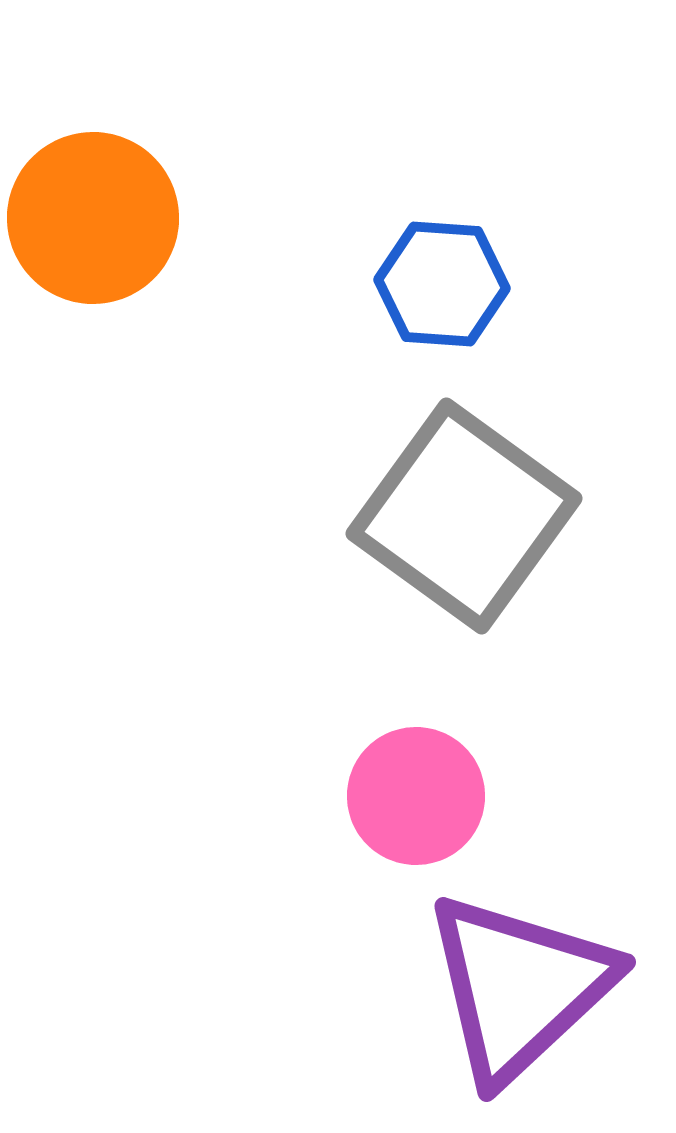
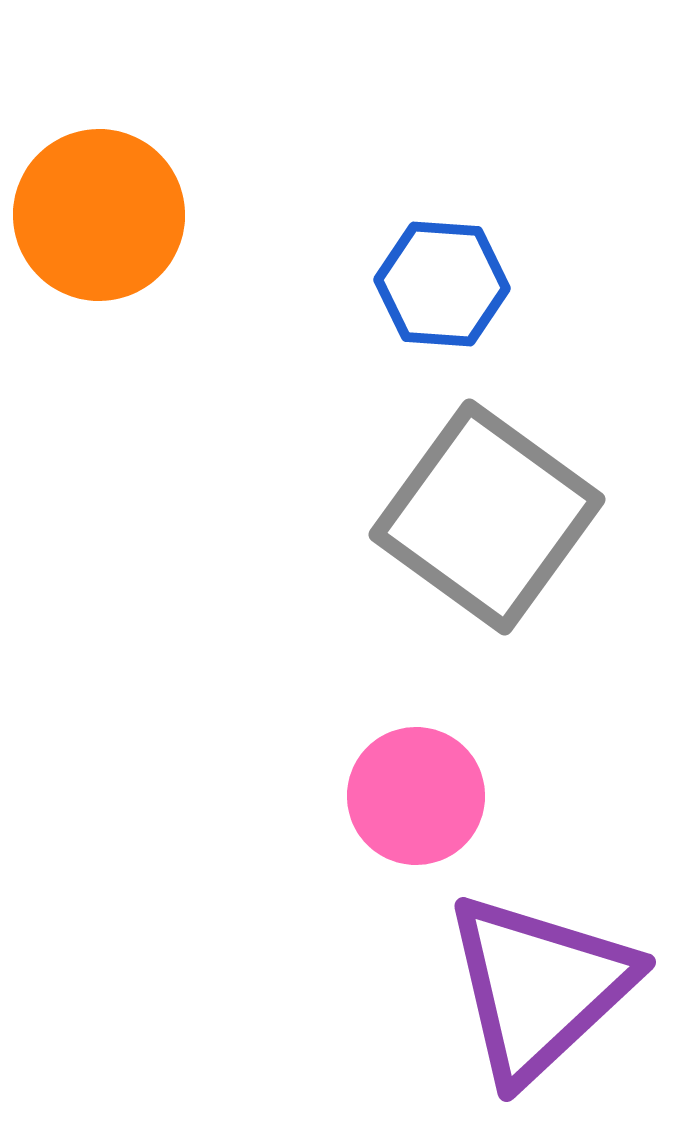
orange circle: moved 6 px right, 3 px up
gray square: moved 23 px right, 1 px down
purple triangle: moved 20 px right
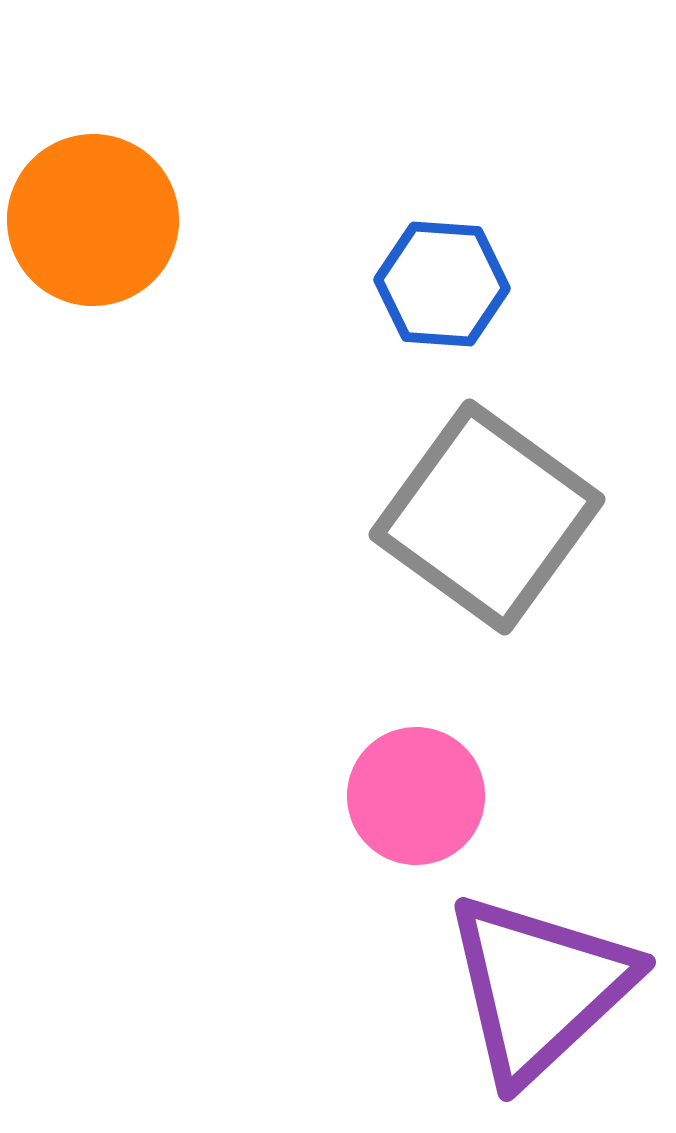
orange circle: moved 6 px left, 5 px down
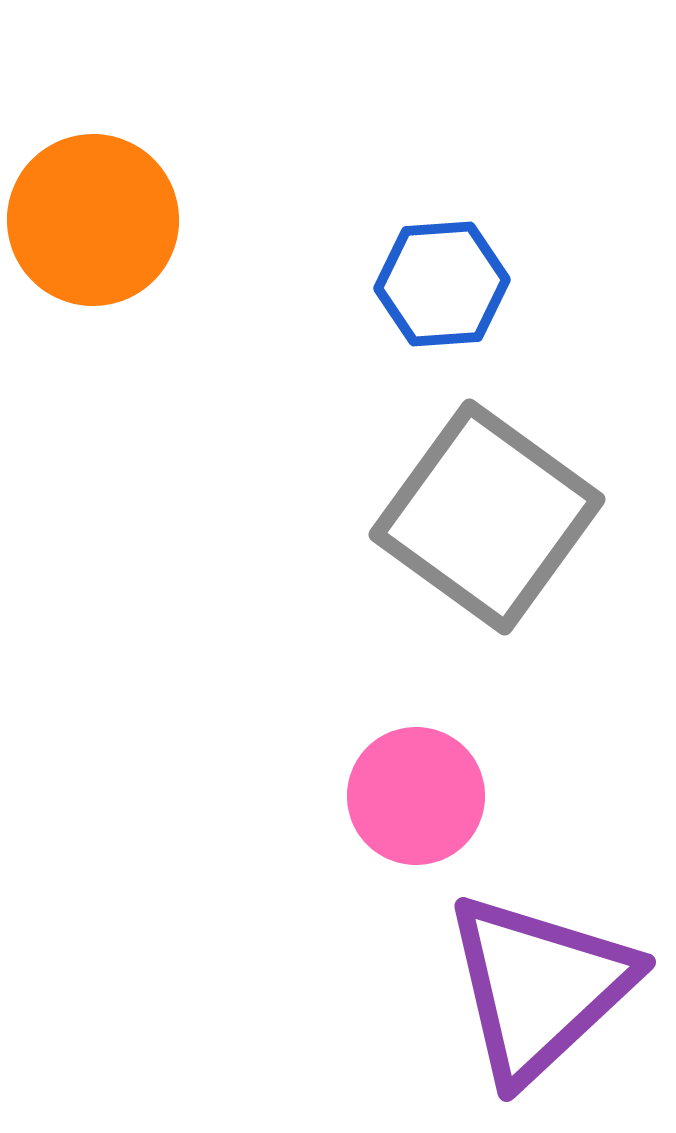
blue hexagon: rotated 8 degrees counterclockwise
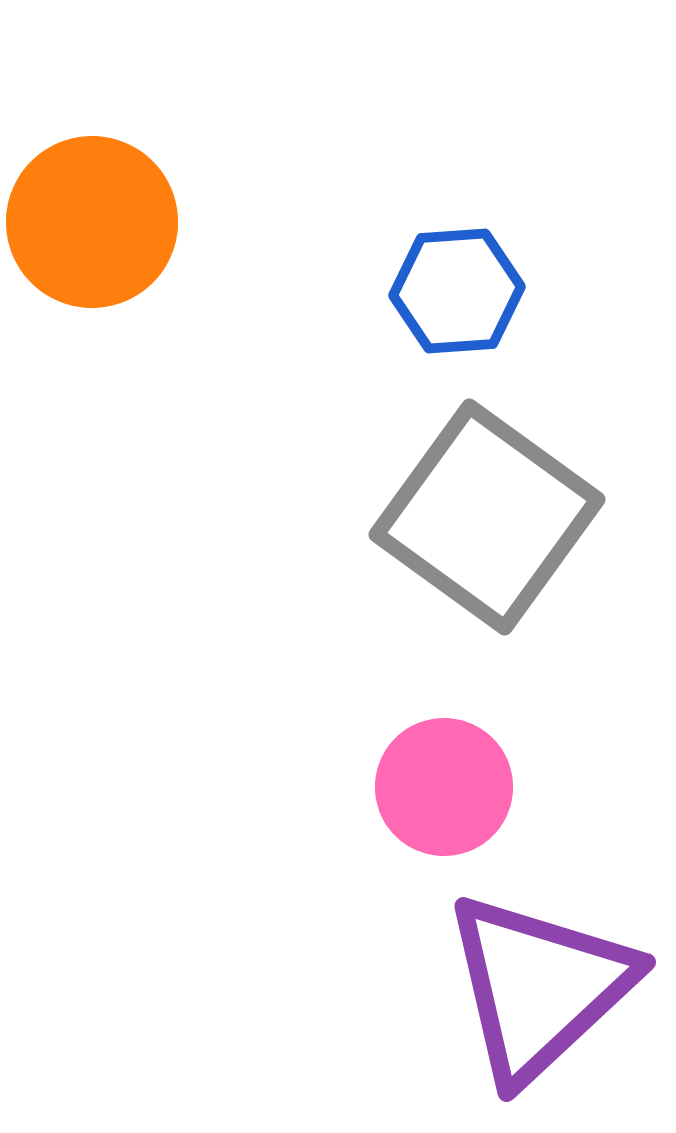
orange circle: moved 1 px left, 2 px down
blue hexagon: moved 15 px right, 7 px down
pink circle: moved 28 px right, 9 px up
